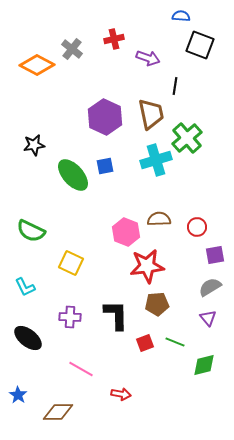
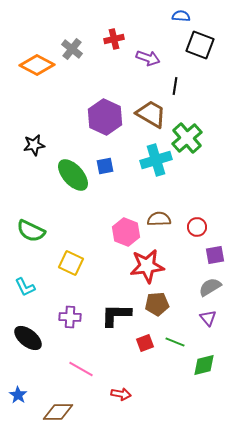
brown trapezoid: rotated 48 degrees counterclockwise
black L-shape: rotated 88 degrees counterclockwise
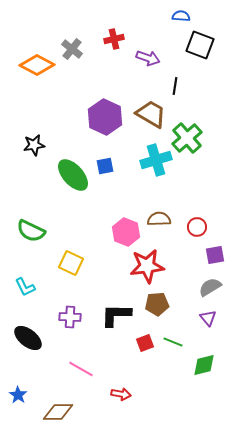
green line: moved 2 px left
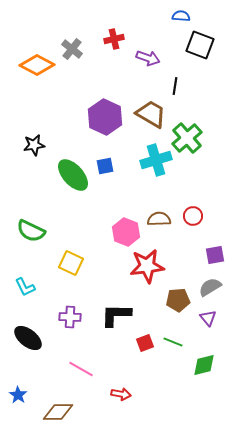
red circle: moved 4 px left, 11 px up
brown pentagon: moved 21 px right, 4 px up
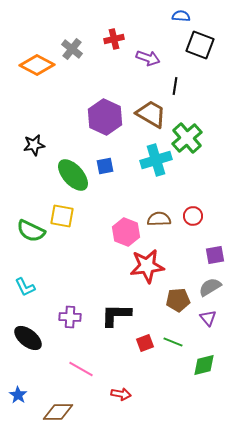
yellow square: moved 9 px left, 47 px up; rotated 15 degrees counterclockwise
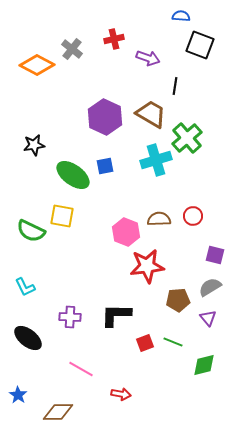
green ellipse: rotated 12 degrees counterclockwise
purple square: rotated 24 degrees clockwise
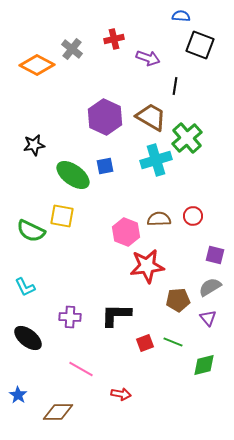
brown trapezoid: moved 3 px down
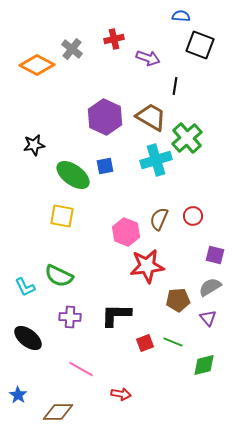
brown semicircle: rotated 65 degrees counterclockwise
green semicircle: moved 28 px right, 45 px down
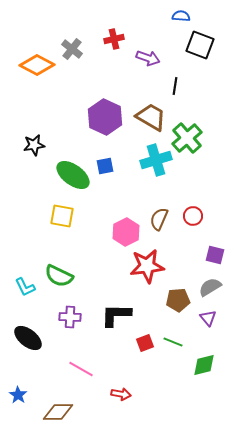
pink hexagon: rotated 12 degrees clockwise
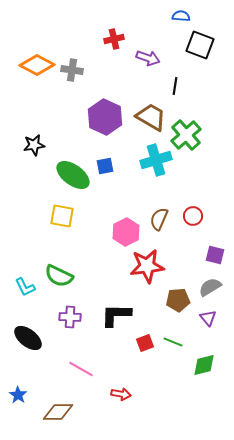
gray cross: moved 21 px down; rotated 30 degrees counterclockwise
green cross: moved 1 px left, 3 px up
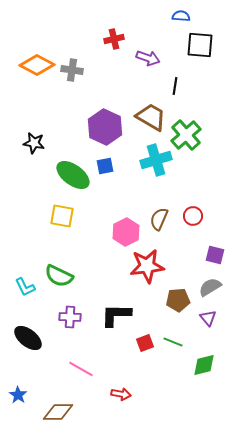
black square: rotated 16 degrees counterclockwise
purple hexagon: moved 10 px down
black star: moved 2 px up; rotated 20 degrees clockwise
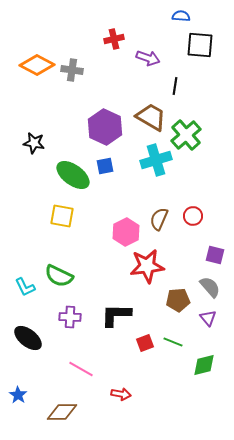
gray semicircle: rotated 80 degrees clockwise
brown diamond: moved 4 px right
